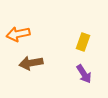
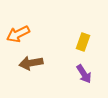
orange arrow: rotated 15 degrees counterclockwise
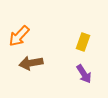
orange arrow: moved 1 px right, 2 px down; rotated 20 degrees counterclockwise
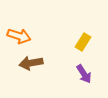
orange arrow: rotated 115 degrees counterclockwise
yellow rectangle: rotated 12 degrees clockwise
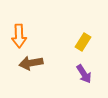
orange arrow: rotated 70 degrees clockwise
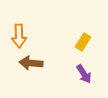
brown arrow: rotated 15 degrees clockwise
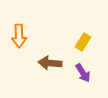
brown arrow: moved 19 px right
purple arrow: moved 1 px left, 1 px up
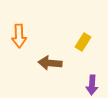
purple arrow: moved 9 px right, 12 px down; rotated 36 degrees clockwise
